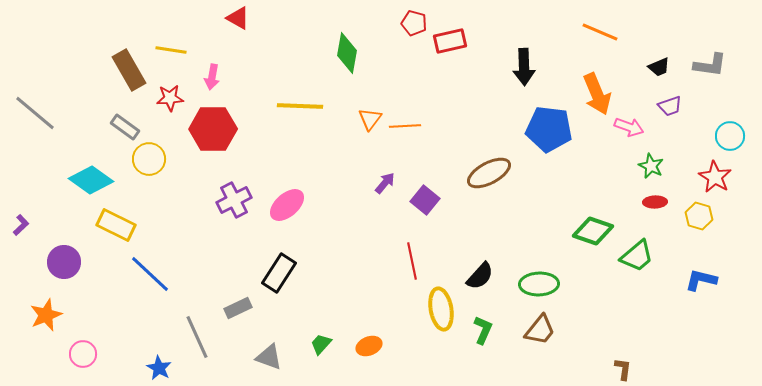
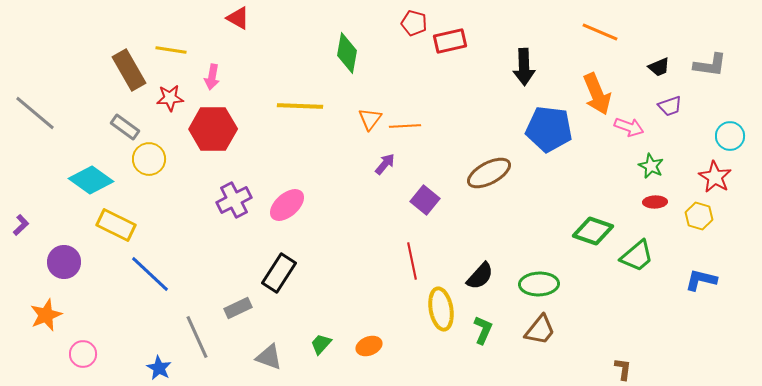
purple arrow at (385, 183): moved 19 px up
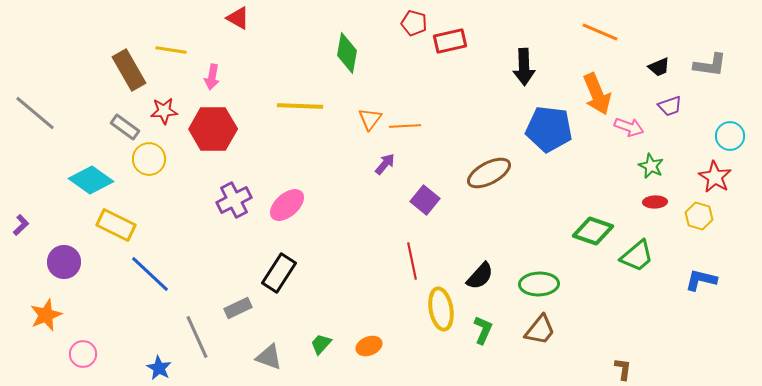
red star at (170, 98): moved 6 px left, 13 px down
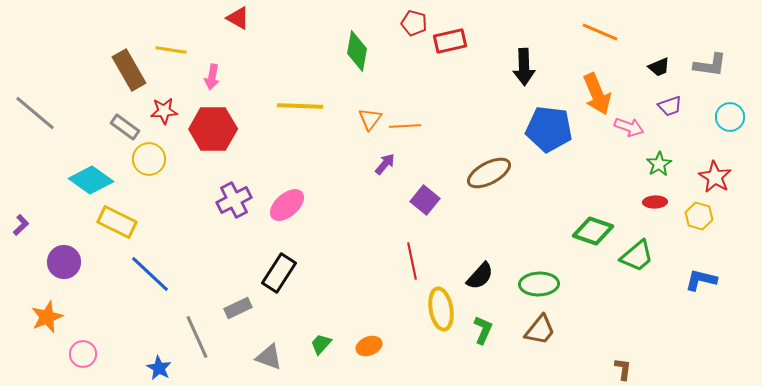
green diamond at (347, 53): moved 10 px right, 2 px up
cyan circle at (730, 136): moved 19 px up
green star at (651, 166): moved 8 px right, 2 px up; rotated 15 degrees clockwise
yellow rectangle at (116, 225): moved 1 px right, 3 px up
orange star at (46, 315): moved 1 px right, 2 px down
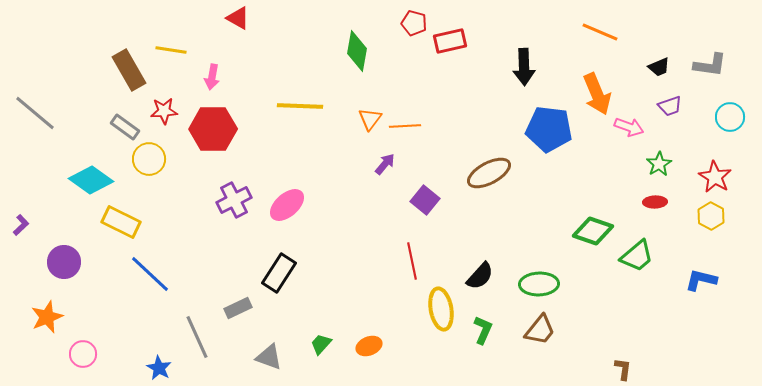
yellow hexagon at (699, 216): moved 12 px right; rotated 12 degrees clockwise
yellow rectangle at (117, 222): moved 4 px right
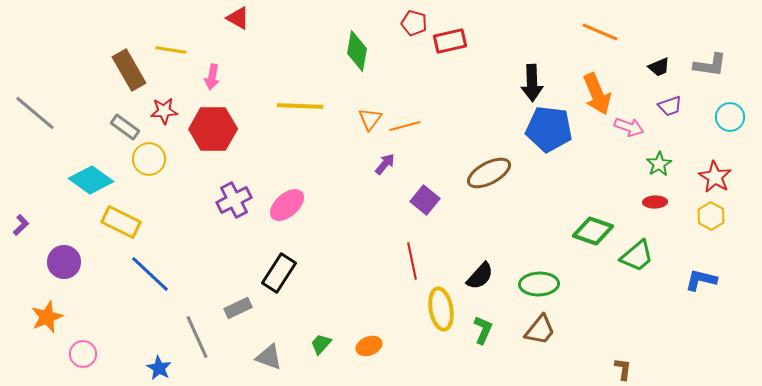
black arrow at (524, 67): moved 8 px right, 16 px down
orange line at (405, 126): rotated 12 degrees counterclockwise
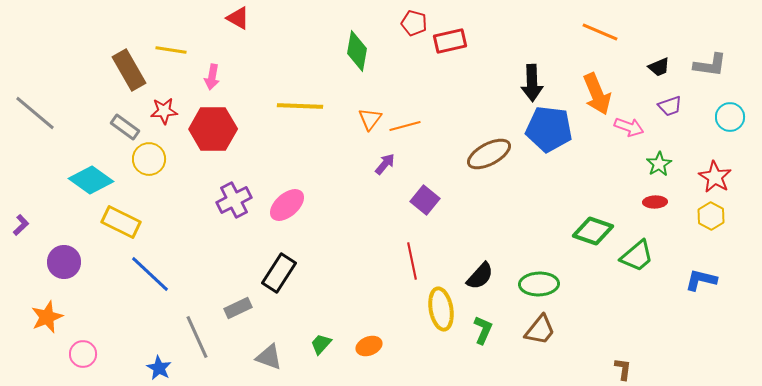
brown ellipse at (489, 173): moved 19 px up
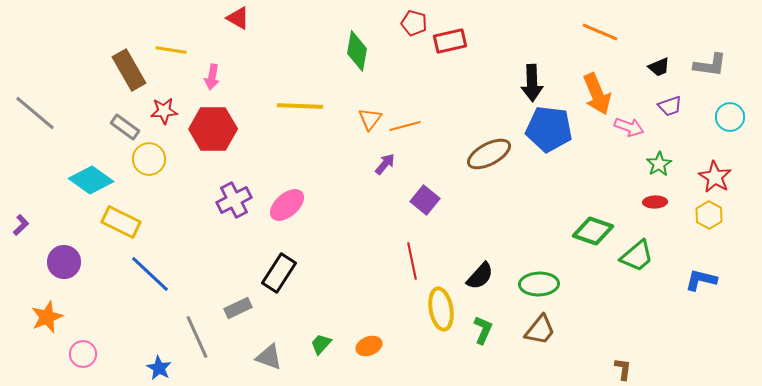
yellow hexagon at (711, 216): moved 2 px left, 1 px up
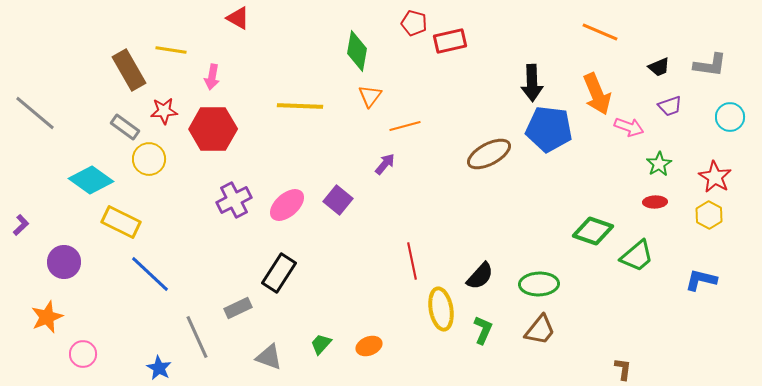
orange triangle at (370, 119): moved 23 px up
purple square at (425, 200): moved 87 px left
